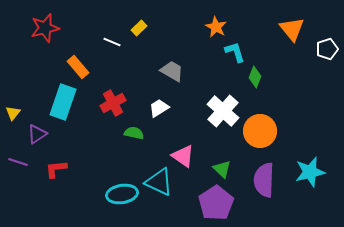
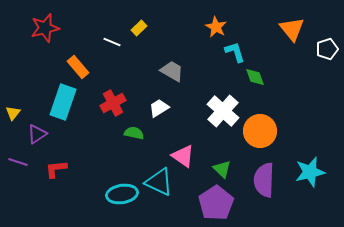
green diamond: rotated 40 degrees counterclockwise
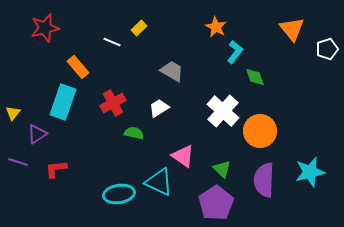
cyan L-shape: rotated 55 degrees clockwise
cyan ellipse: moved 3 px left
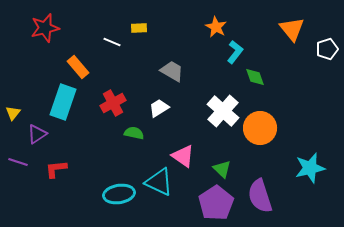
yellow rectangle: rotated 42 degrees clockwise
orange circle: moved 3 px up
cyan star: moved 4 px up
purple semicircle: moved 4 px left, 16 px down; rotated 20 degrees counterclockwise
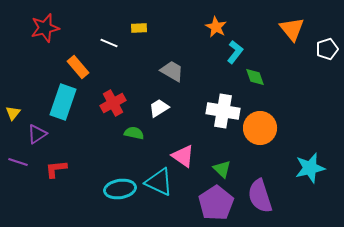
white line: moved 3 px left, 1 px down
white cross: rotated 32 degrees counterclockwise
cyan ellipse: moved 1 px right, 5 px up
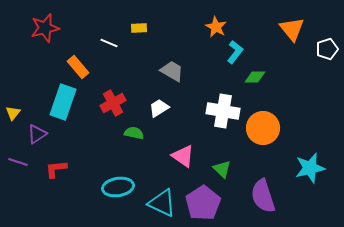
green diamond: rotated 70 degrees counterclockwise
orange circle: moved 3 px right
cyan triangle: moved 3 px right, 21 px down
cyan ellipse: moved 2 px left, 2 px up
purple semicircle: moved 3 px right
purple pentagon: moved 13 px left
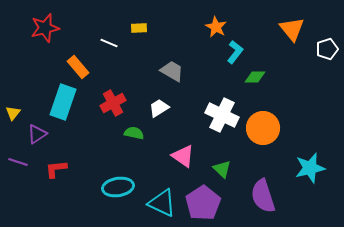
white cross: moved 1 px left, 4 px down; rotated 16 degrees clockwise
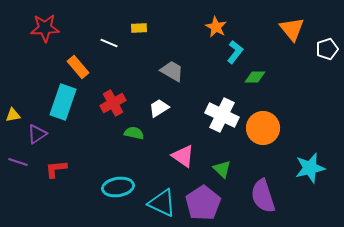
red star: rotated 12 degrees clockwise
yellow triangle: moved 2 px down; rotated 42 degrees clockwise
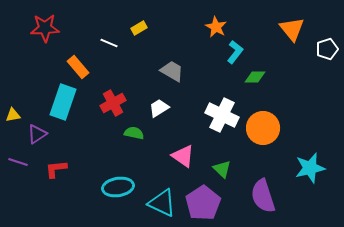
yellow rectangle: rotated 28 degrees counterclockwise
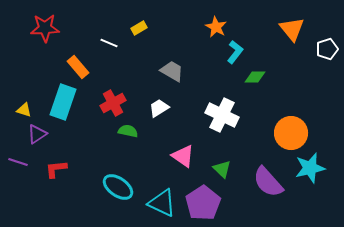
yellow triangle: moved 11 px right, 5 px up; rotated 28 degrees clockwise
orange circle: moved 28 px right, 5 px down
green semicircle: moved 6 px left, 2 px up
cyan ellipse: rotated 44 degrees clockwise
purple semicircle: moved 5 px right, 14 px up; rotated 24 degrees counterclockwise
